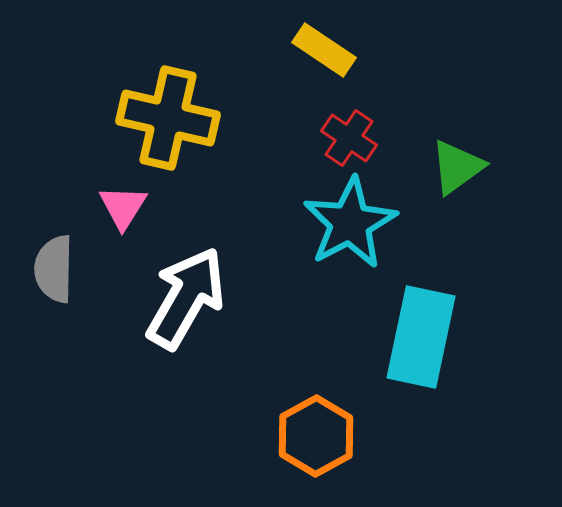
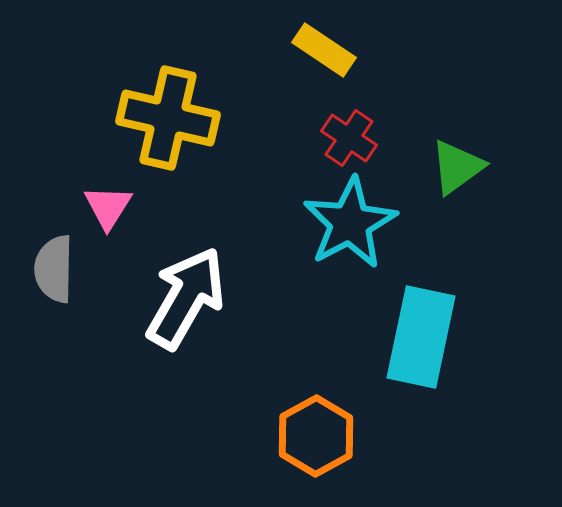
pink triangle: moved 15 px left
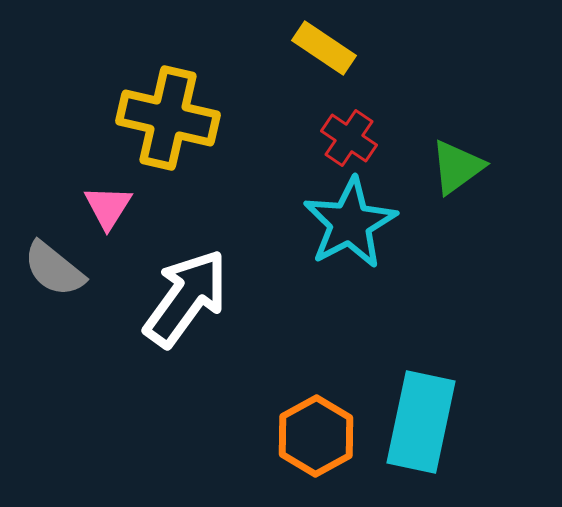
yellow rectangle: moved 2 px up
gray semicircle: rotated 52 degrees counterclockwise
white arrow: rotated 6 degrees clockwise
cyan rectangle: moved 85 px down
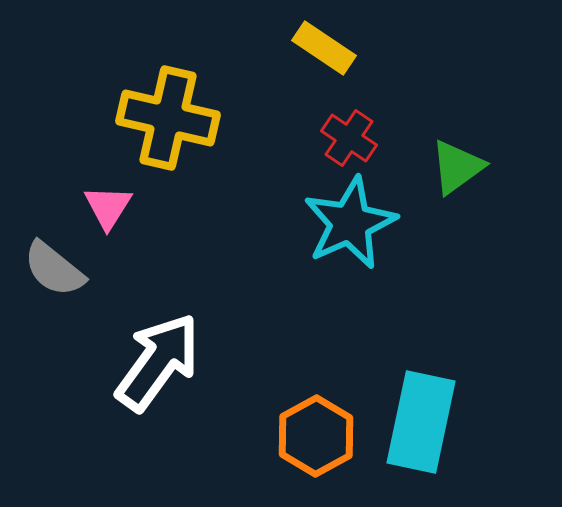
cyan star: rotated 4 degrees clockwise
white arrow: moved 28 px left, 64 px down
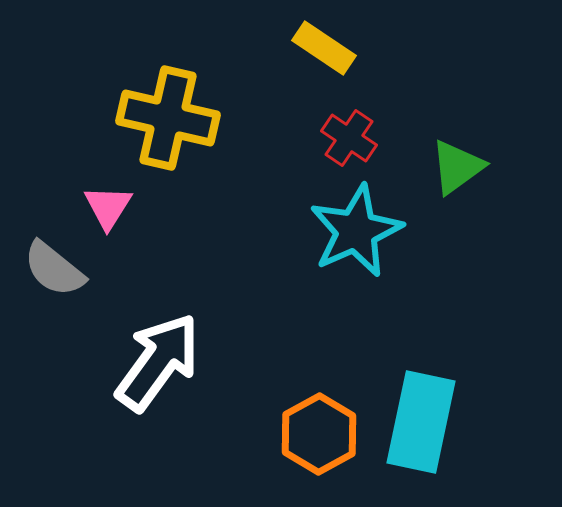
cyan star: moved 6 px right, 8 px down
orange hexagon: moved 3 px right, 2 px up
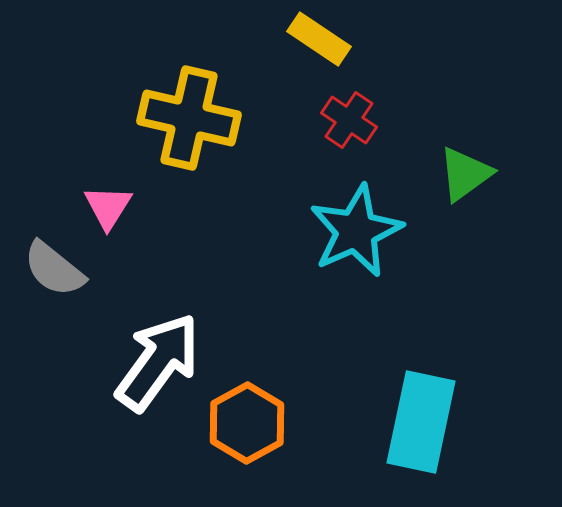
yellow rectangle: moved 5 px left, 9 px up
yellow cross: moved 21 px right
red cross: moved 18 px up
green triangle: moved 8 px right, 7 px down
orange hexagon: moved 72 px left, 11 px up
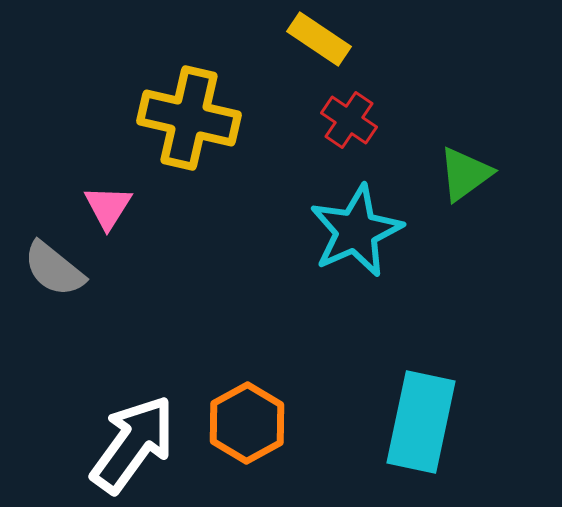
white arrow: moved 25 px left, 82 px down
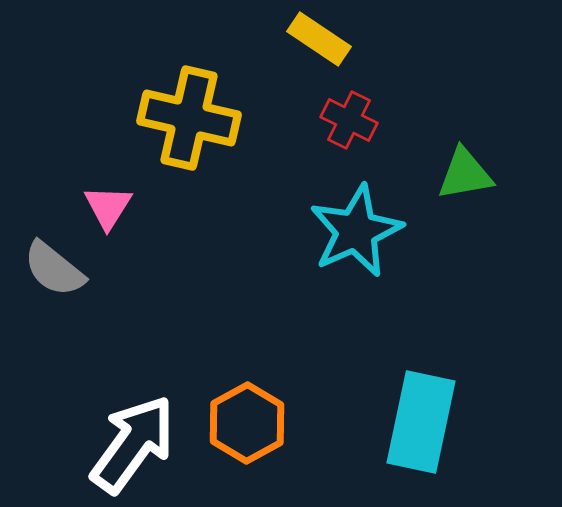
red cross: rotated 8 degrees counterclockwise
green triangle: rotated 26 degrees clockwise
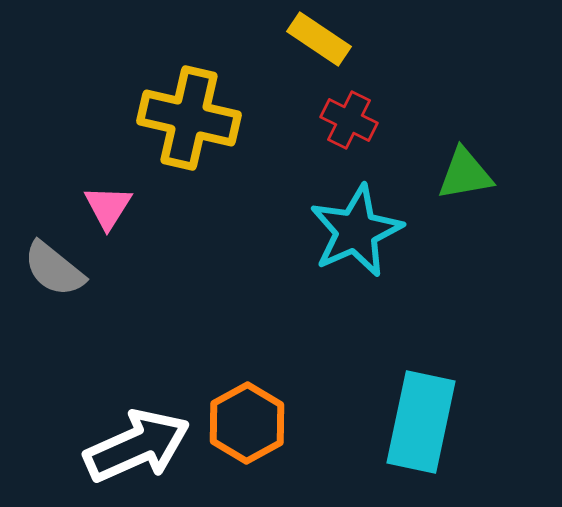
white arrow: moved 4 px right, 2 px down; rotated 30 degrees clockwise
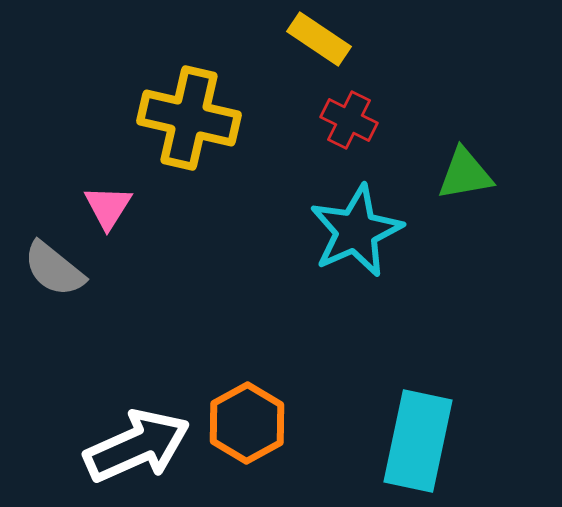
cyan rectangle: moved 3 px left, 19 px down
